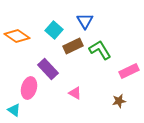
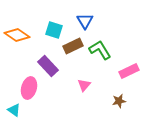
cyan square: rotated 24 degrees counterclockwise
orange diamond: moved 1 px up
purple rectangle: moved 3 px up
pink triangle: moved 9 px right, 8 px up; rotated 40 degrees clockwise
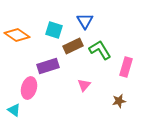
purple rectangle: rotated 65 degrees counterclockwise
pink rectangle: moved 3 px left, 4 px up; rotated 48 degrees counterclockwise
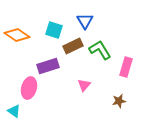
cyan triangle: moved 1 px down
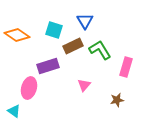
brown star: moved 2 px left, 1 px up
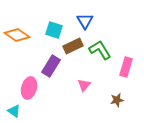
purple rectangle: moved 3 px right; rotated 40 degrees counterclockwise
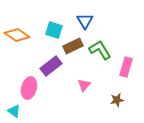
purple rectangle: rotated 20 degrees clockwise
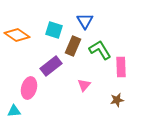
brown rectangle: rotated 42 degrees counterclockwise
pink rectangle: moved 5 px left; rotated 18 degrees counterclockwise
cyan triangle: rotated 40 degrees counterclockwise
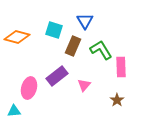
orange diamond: moved 2 px down; rotated 20 degrees counterclockwise
green L-shape: moved 1 px right
purple rectangle: moved 6 px right, 10 px down
brown star: rotated 24 degrees counterclockwise
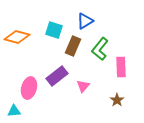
blue triangle: rotated 30 degrees clockwise
green L-shape: moved 1 px left, 1 px up; rotated 110 degrees counterclockwise
pink triangle: moved 1 px left, 1 px down
